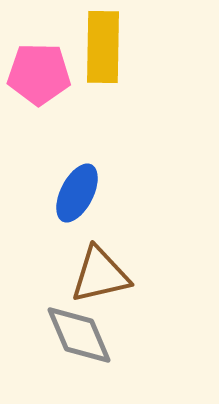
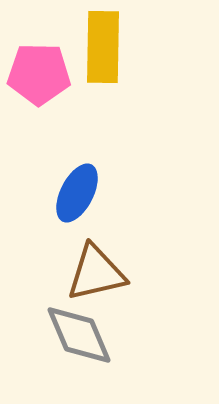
brown triangle: moved 4 px left, 2 px up
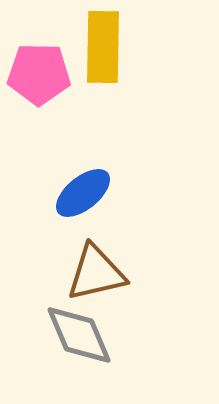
blue ellipse: moved 6 px right; rotated 24 degrees clockwise
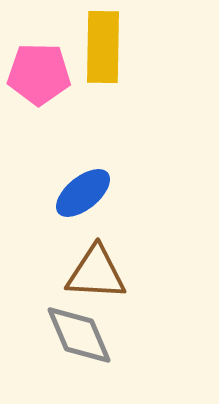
brown triangle: rotated 16 degrees clockwise
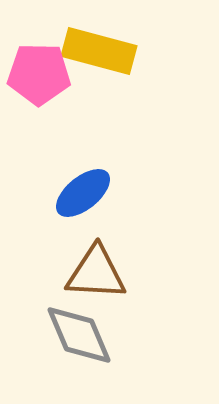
yellow rectangle: moved 4 px left, 4 px down; rotated 76 degrees counterclockwise
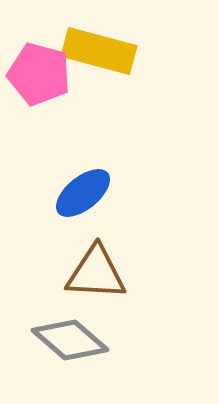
pink pentagon: rotated 14 degrees clockwise
gray diamond: moved 9 px left, 5 px down; rotated 26 degrees counterclockwise
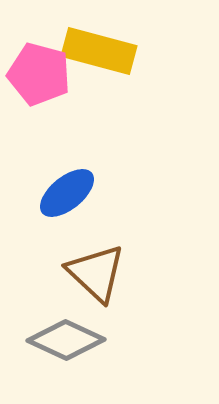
blue ellipse: moved 16 px left
brown triangle: rotated 40 degrees clockwise
gray diamond: moved 4 px left; rotated 16 degrees counterclockwise
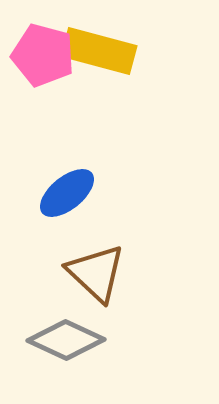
pink pentagon: moved 4 px right, 19 px up
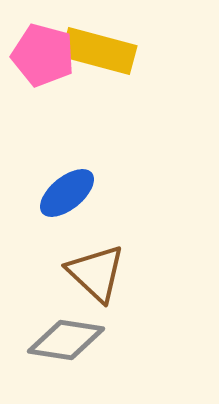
gray diamond: rotated 16 degrees counterclockwise
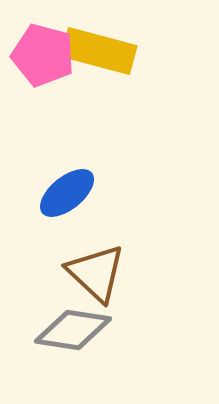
gray diamond: moved 7 px right, 10 px up
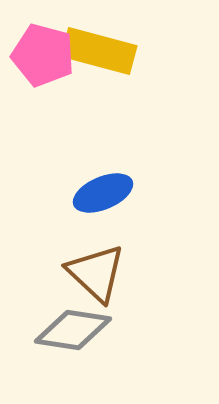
blue ellipse: moved 36 px right; rotated 16 degrees clockwise
